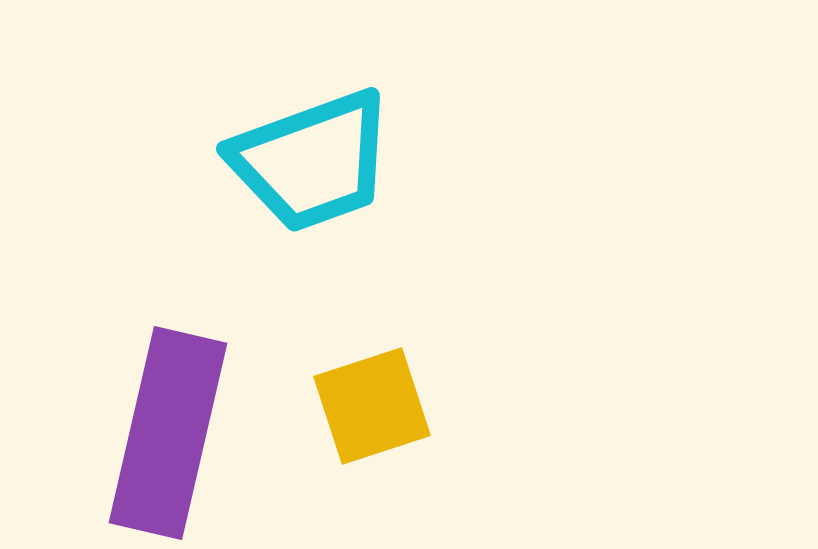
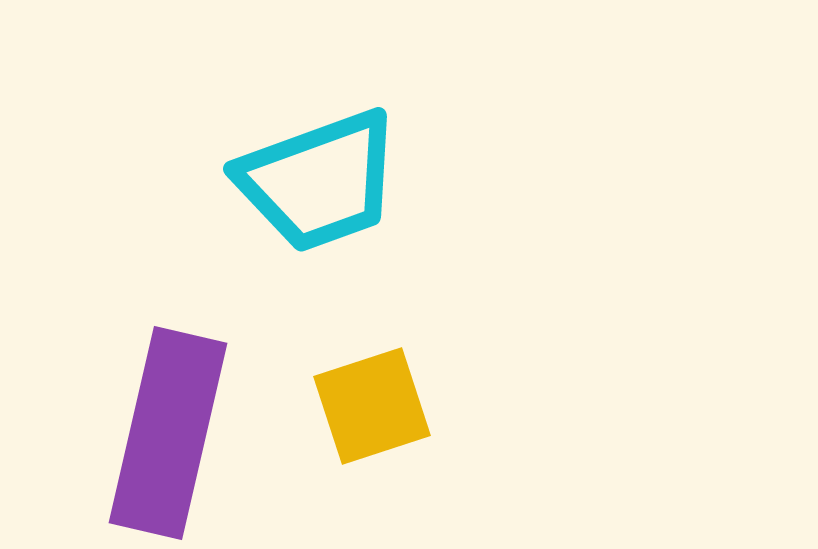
cyan trapezoid: moved 7 px right, 20 px down
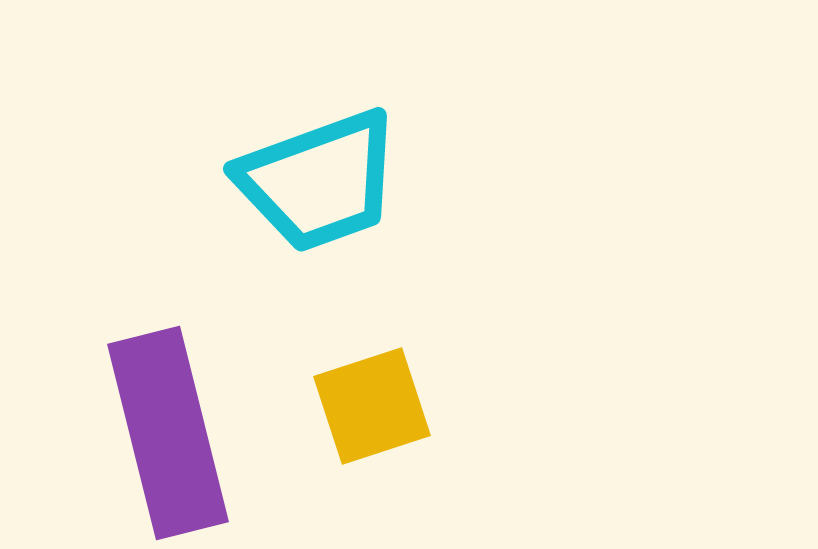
purple rectangle: rotated 27 degrees counterclockwise
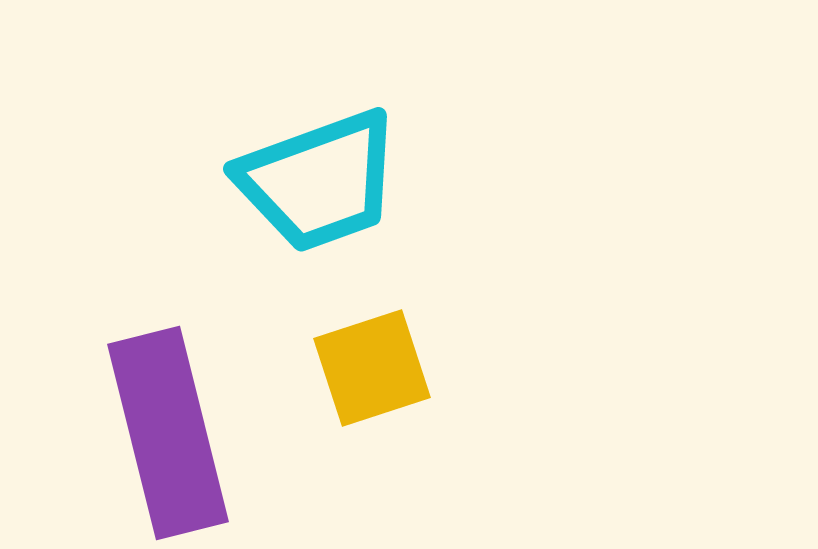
yellow square: moved 38 px up
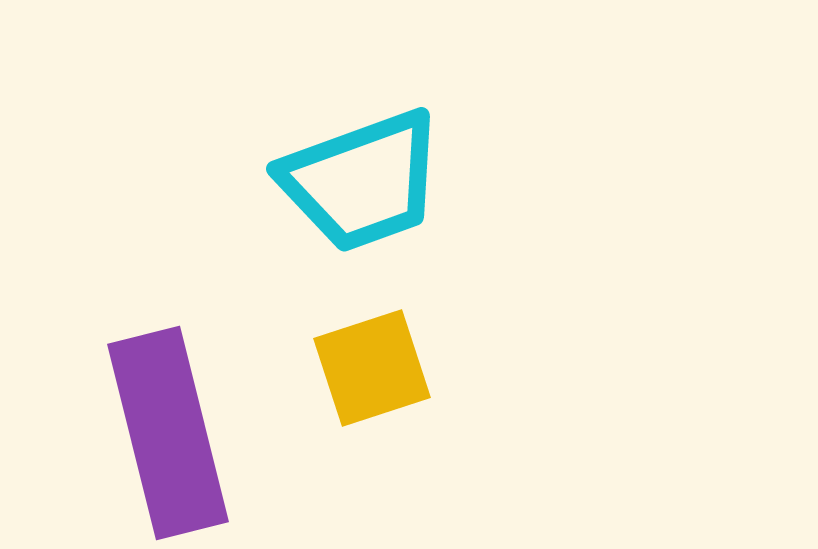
cyan trapezoid: moved 43 px right
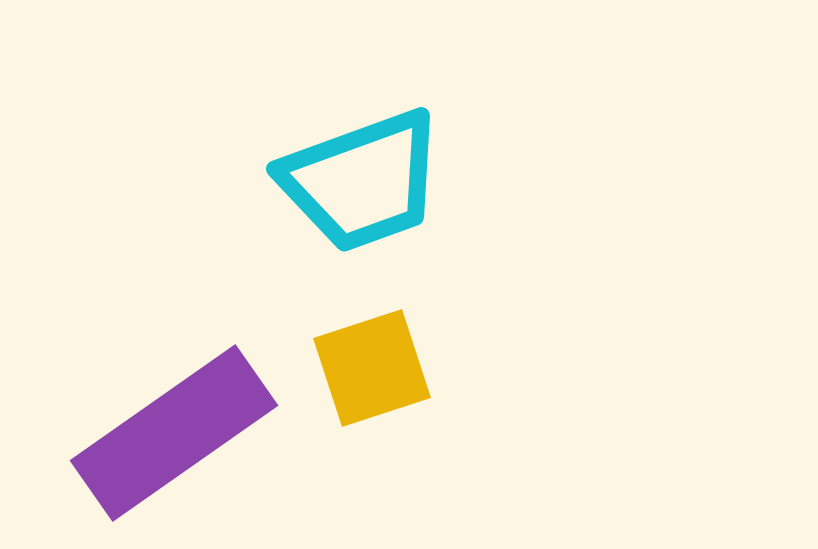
purple rectangle: moved 6 px right; rotated 69 degrees clockwise
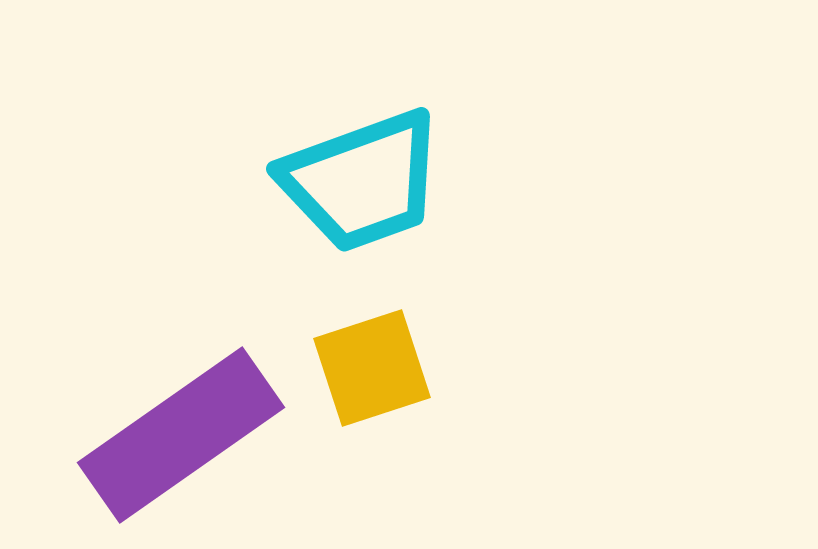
purple rectangle: moved 7 px right, 2 px down
